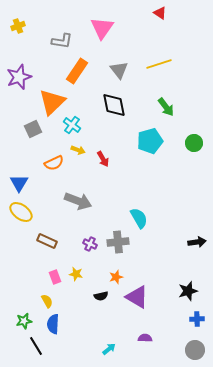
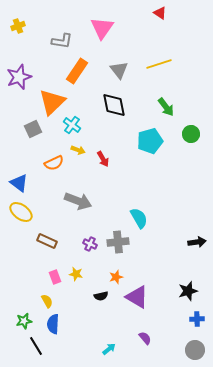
green circle: moved 3 px left, 9 px up
blue triangle: rotated 24 degrees counterclockwise
purple semicircle: rotated 48 degrees clockwise
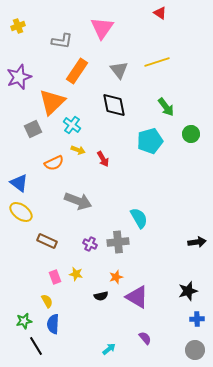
yellow line: moved 2 px left, 2 px up
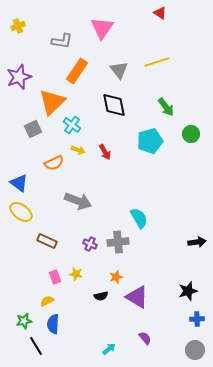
red arrow: moved 2 px right, 7 px up
yellow semicircle: rotated 88 degrees counterclockwise
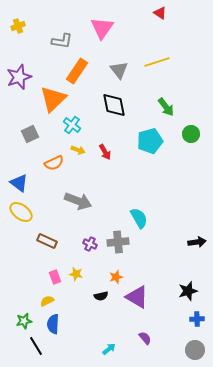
orange triangle: moved 1 px right, 3 px up
gray square: moved 3 px left, 5 px down
